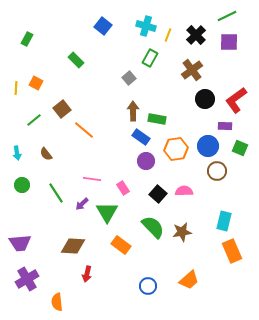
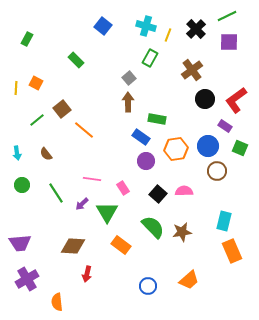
black cross at (196, 35): moved 6 px up
brown arrow at (133, 111): moved 5 px left, 9 px up
green line at (34, 120): moved 3 px right
purple rectangle at (225, 126): rotated 32 degrees clockwise
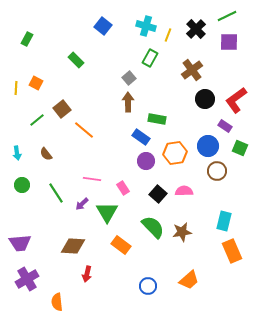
orange hexagon at (176, 149): moved 1 px left, 4 px down
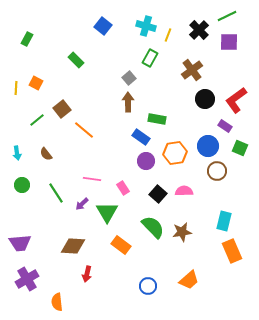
black cross at (196, 29): moved 3 px right, 1 px down
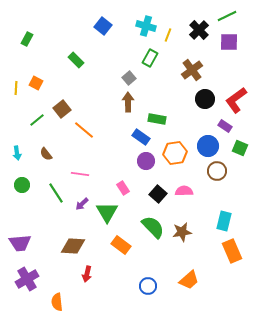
pink line at (92, 179): moved 12 px left, 5 px up
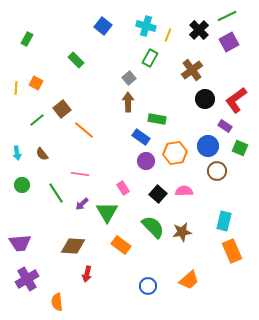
purple square at (229, 42): rotated 30 degrees counterclockwise
brown semicircle at (46, 154): moved 4 px left
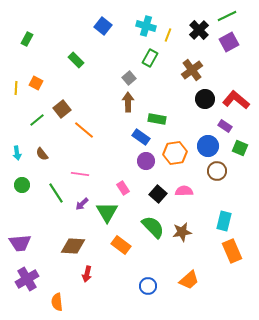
red L-shape at (236, 100): rotated 76 degrees clockwise
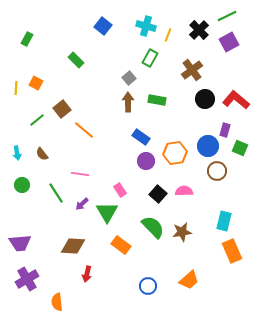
green rectangle at (157, 119): moved 19 px up
purple rectangle at (225, 126): moved 4 px down; rotated 72 degrees clockwise
pink rectangle at (123, 188): moved 3 px left, 2 px down
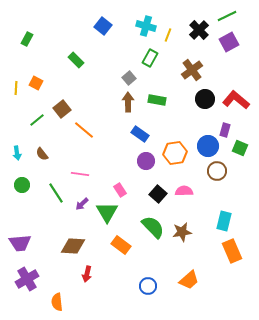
blue rectangle at (141, 137): moved 1 px left, 3 px up
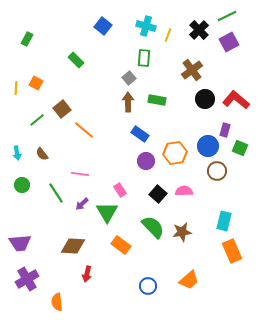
green rectangle at (150, 58): moved 6 px left; rotated 24 degrees counterclockwise
